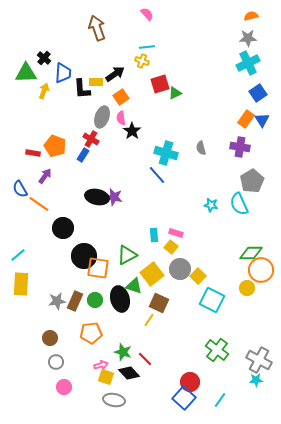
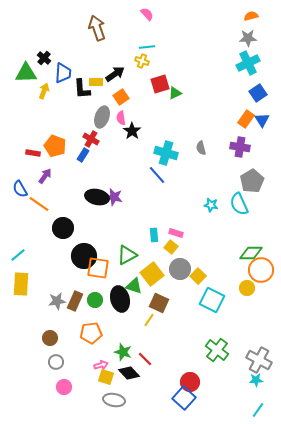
cyan line at (220, 400): moved 38 px right, 10 px down
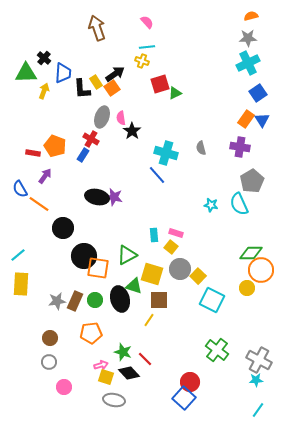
pink semicircle at (147, 14): moved 8 px down
yellow rectangle at (96, 82): rotated 56 degrees clockwise
orange square at (121, 97): moved 9 px left, 9 px up
yellow square at (152, 274): rotated 35 degrees counterclockwise
brown square at (159, 303): moved 3 px up; rotated 24 degrees counterclockwise
gray circle at (56, 362): moved 7 px left
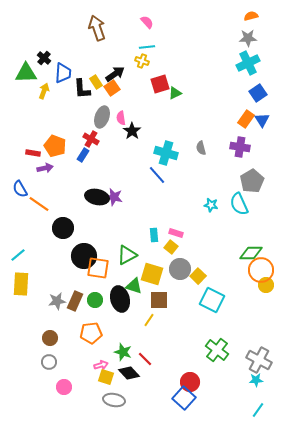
purple arrow at (45, 176): moved 8 px up; rotated 42 degrees clockwise
yellow circle at (247, 288): moved 19 px right, 3 px up
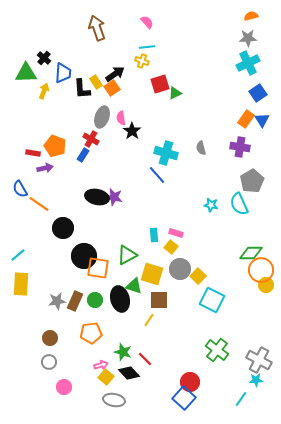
yellow square at (106, 377): rotated 21 degrees clockwise
cyan line at (258, 410): moved 17 px left, 11 px up
